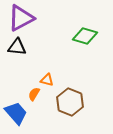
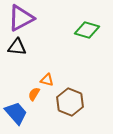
green diamond: moved 2 px right, 6 px up
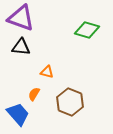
purple triangle: rotated 48 degrees clockwise
black triangle: moved 4 px right
orange triangle: moved 8 px up
blue trapezoid: moved 2 px right, 1 px down
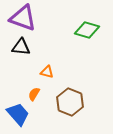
purple triangle: moved 2 px right
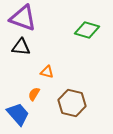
brown hexagon: moved 2 px right, 1 px down; rotated 8 degrees counterclockwise
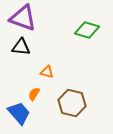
blue trapezoid: moved 1 px right, 1 px up
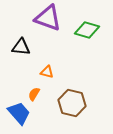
purple triangle: moved 25 px right
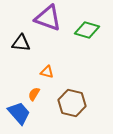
black triangle: moved 4 px up
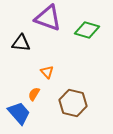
orange triangle: rotated 32 degrees clockwise
brown hexagon: moved 1 px right
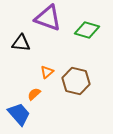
orange triangle: rotated 32 degrees clockwise
orange semicircle: rotated 16 degrees clockwise
brown hexagon: moved 3 px right, 22 px up
blue trapezoid: moved 1 px down
